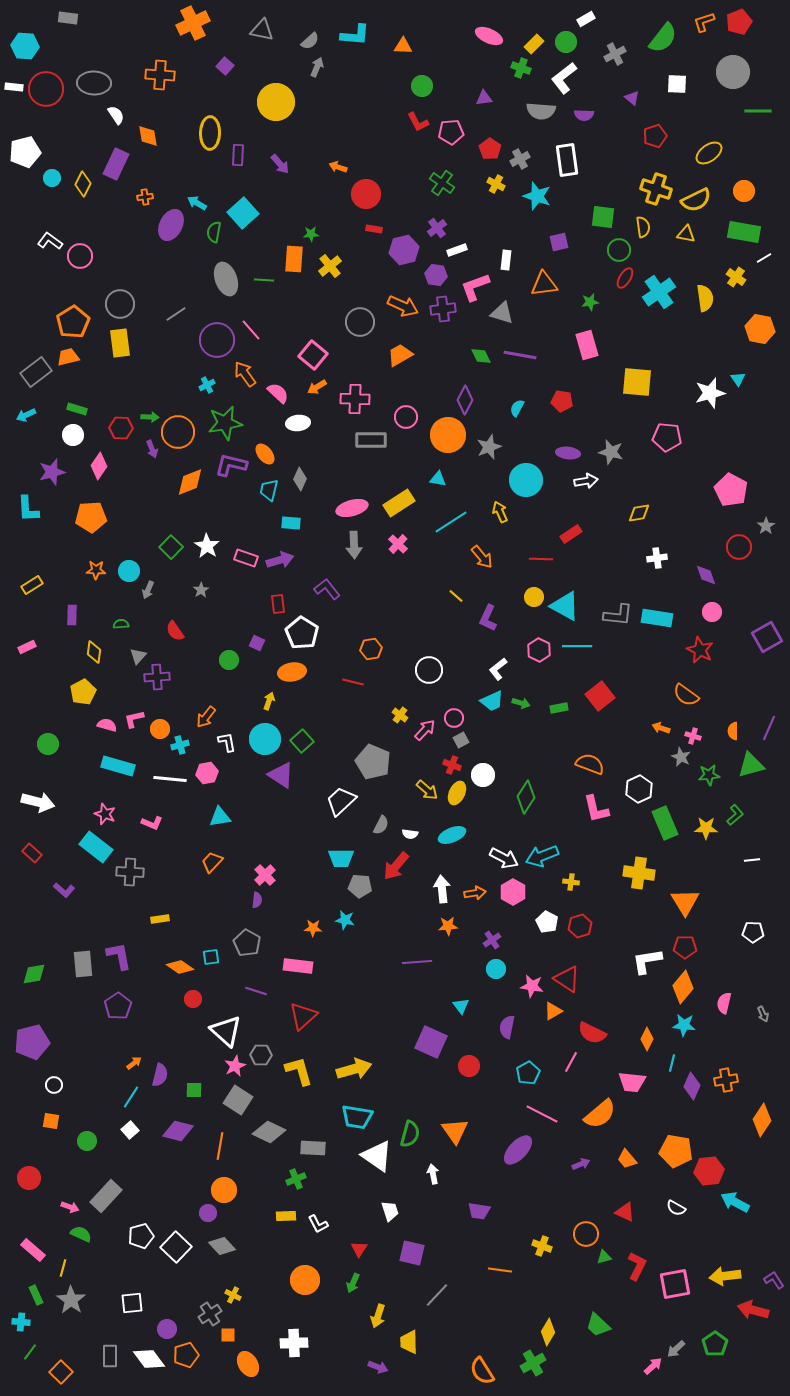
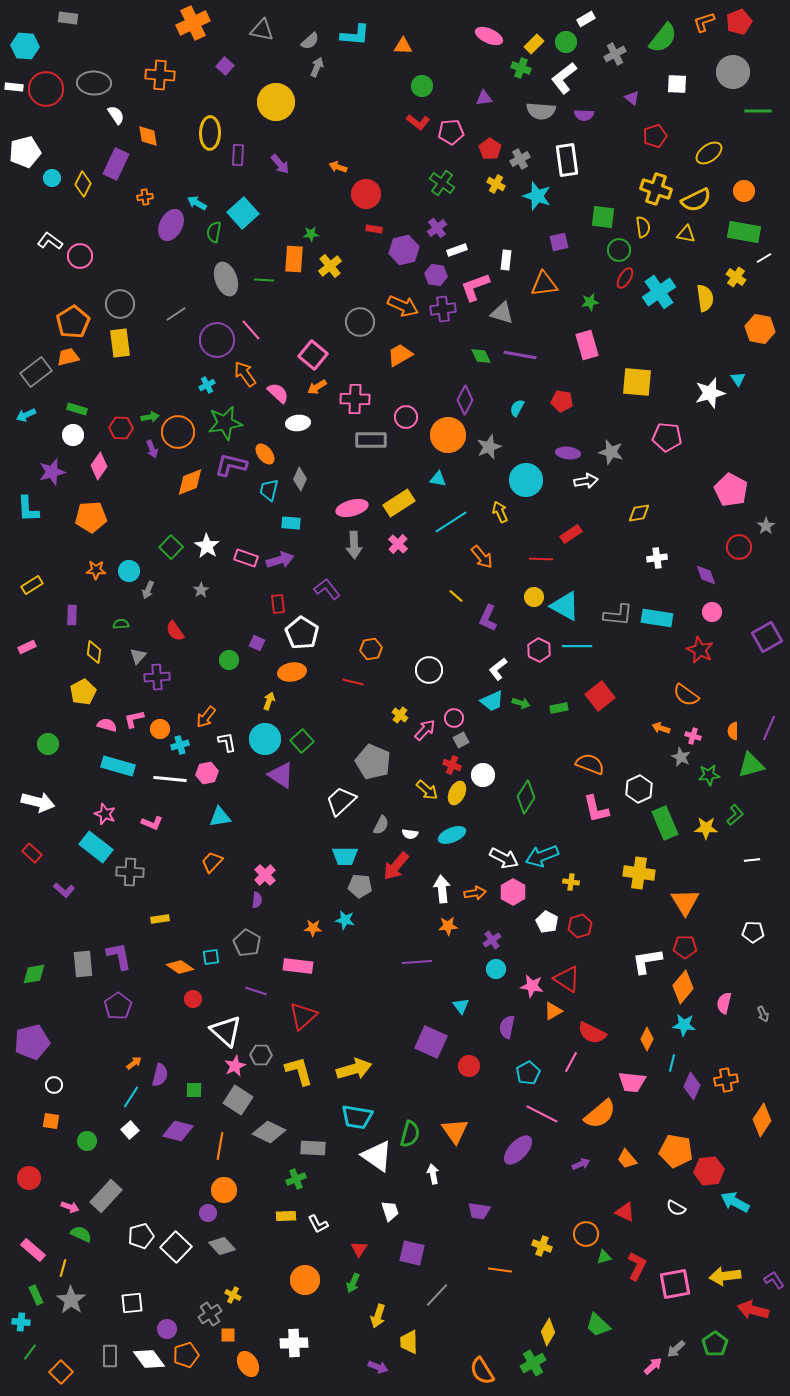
red L-shape at (418, 122): rotated 25 degrees counterclockwise
green arrow at (150, 417): rotated 12 degrees counterclockwise
cyan trapezoid at (341, 858): moved 4 px right, 2 px up
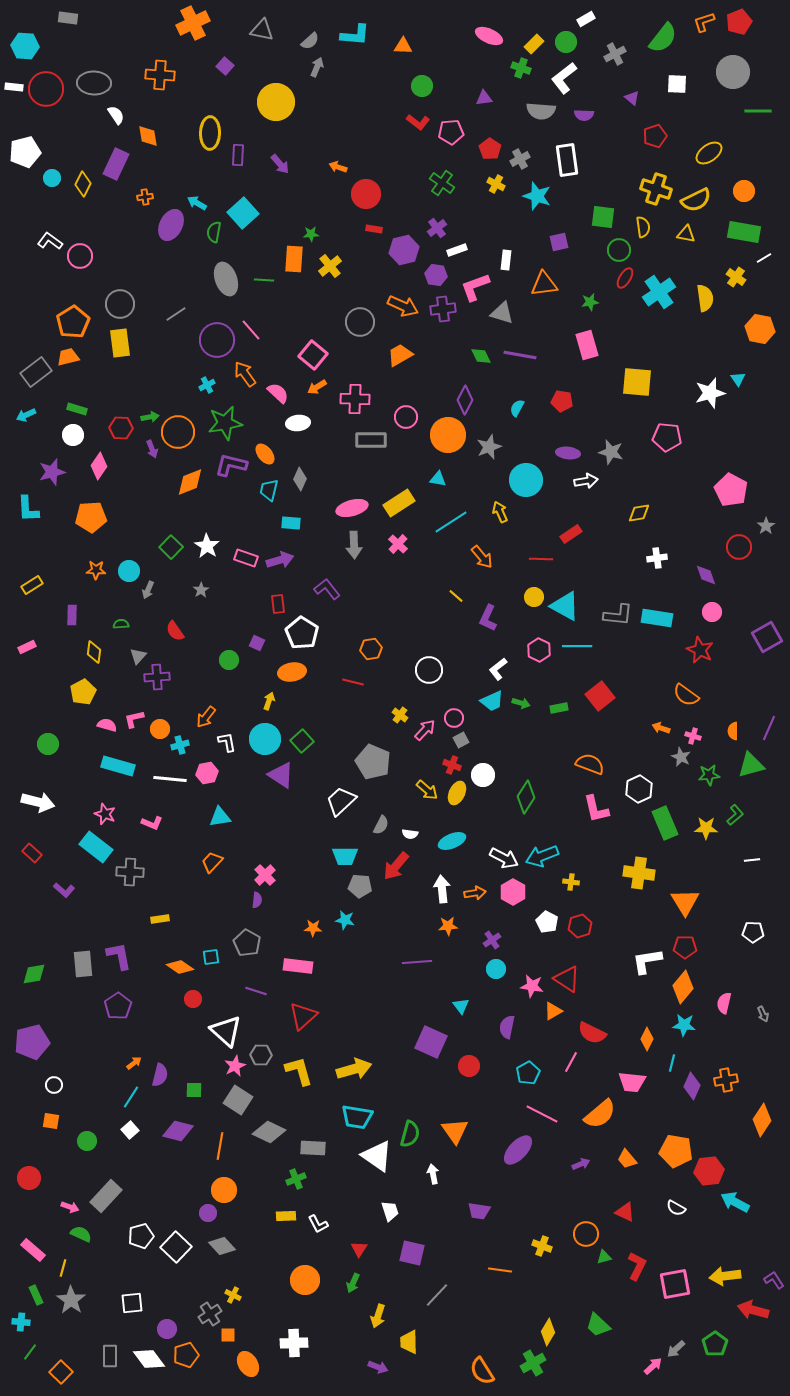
cyan ellipse at (452, 835): moved 6 px down
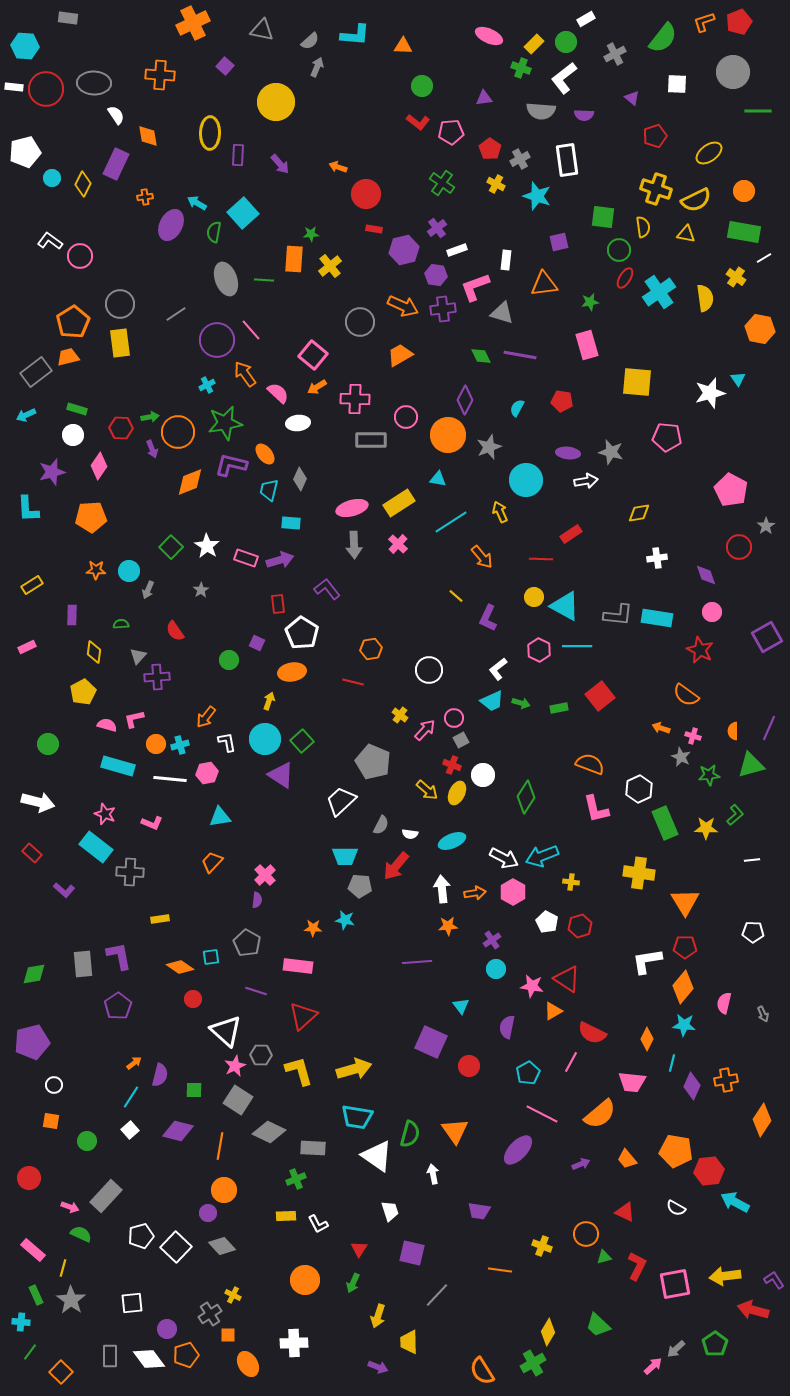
orange circle at (160, 729): moved 4 px left, 15 px down
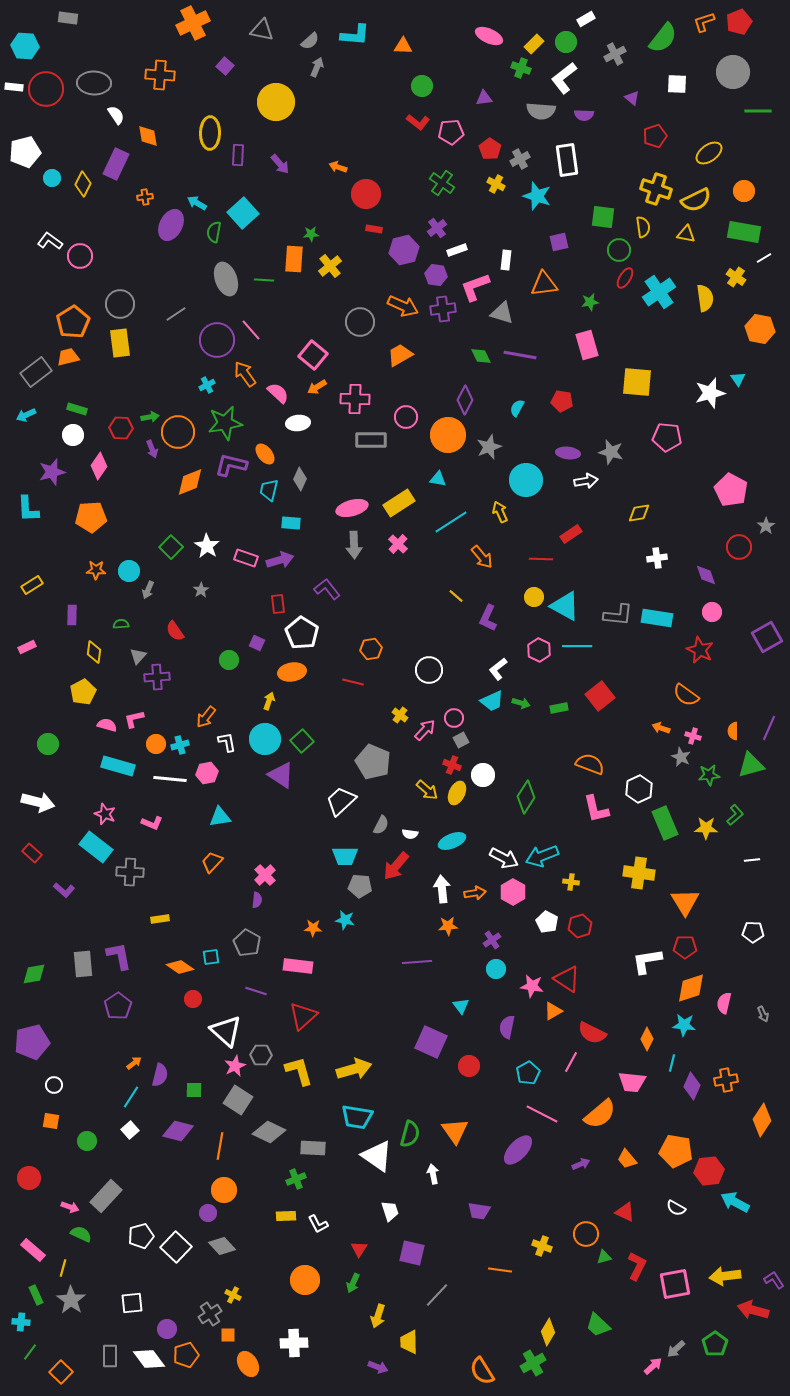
orange diamond at (683, 987): moved 8 px right, 1 px down; rotated 32 degrees clockwise
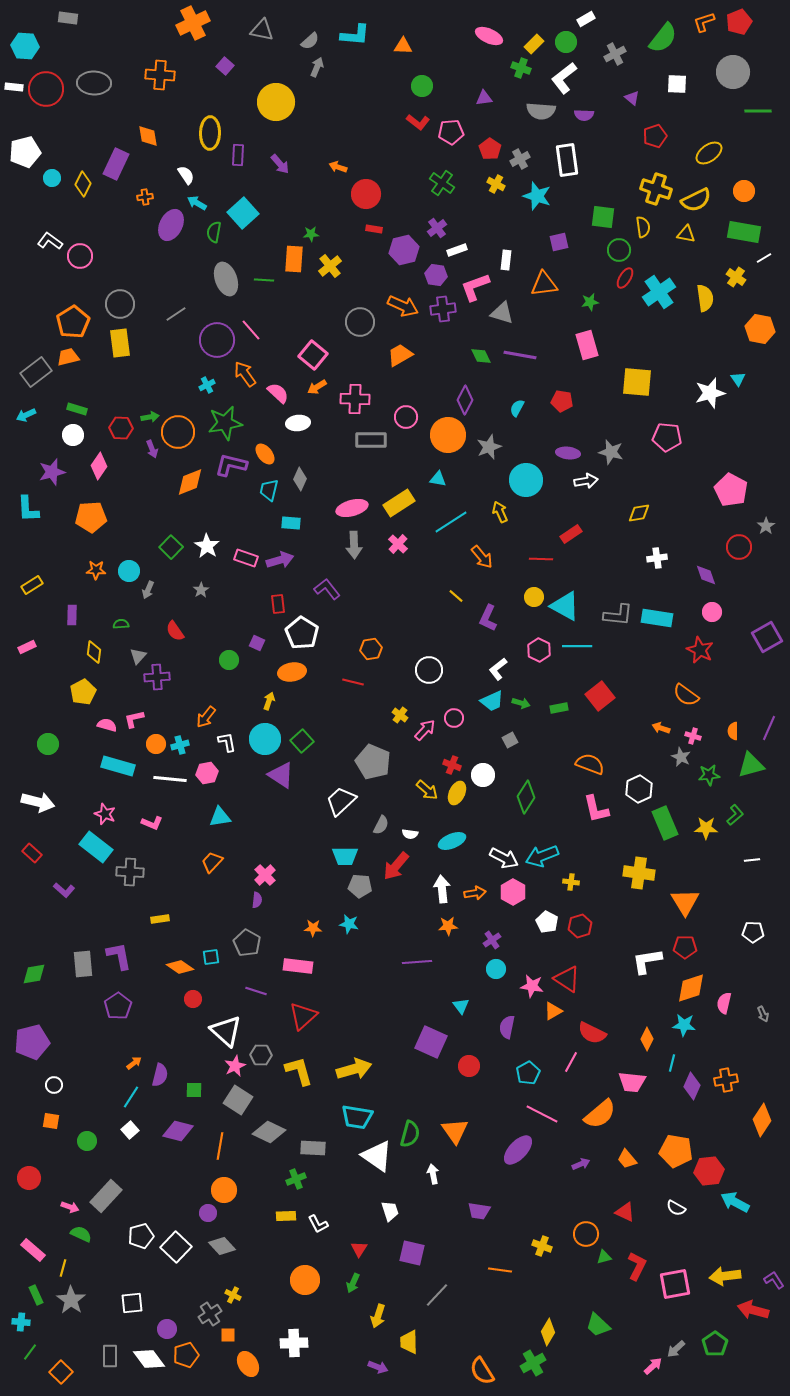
white semicircle at (116, 115): moved 70 px right, 60 px down
gray square at (461, 740): moved 49 px right
cyan star at (345, 920): moved 4 px right, 4 px down
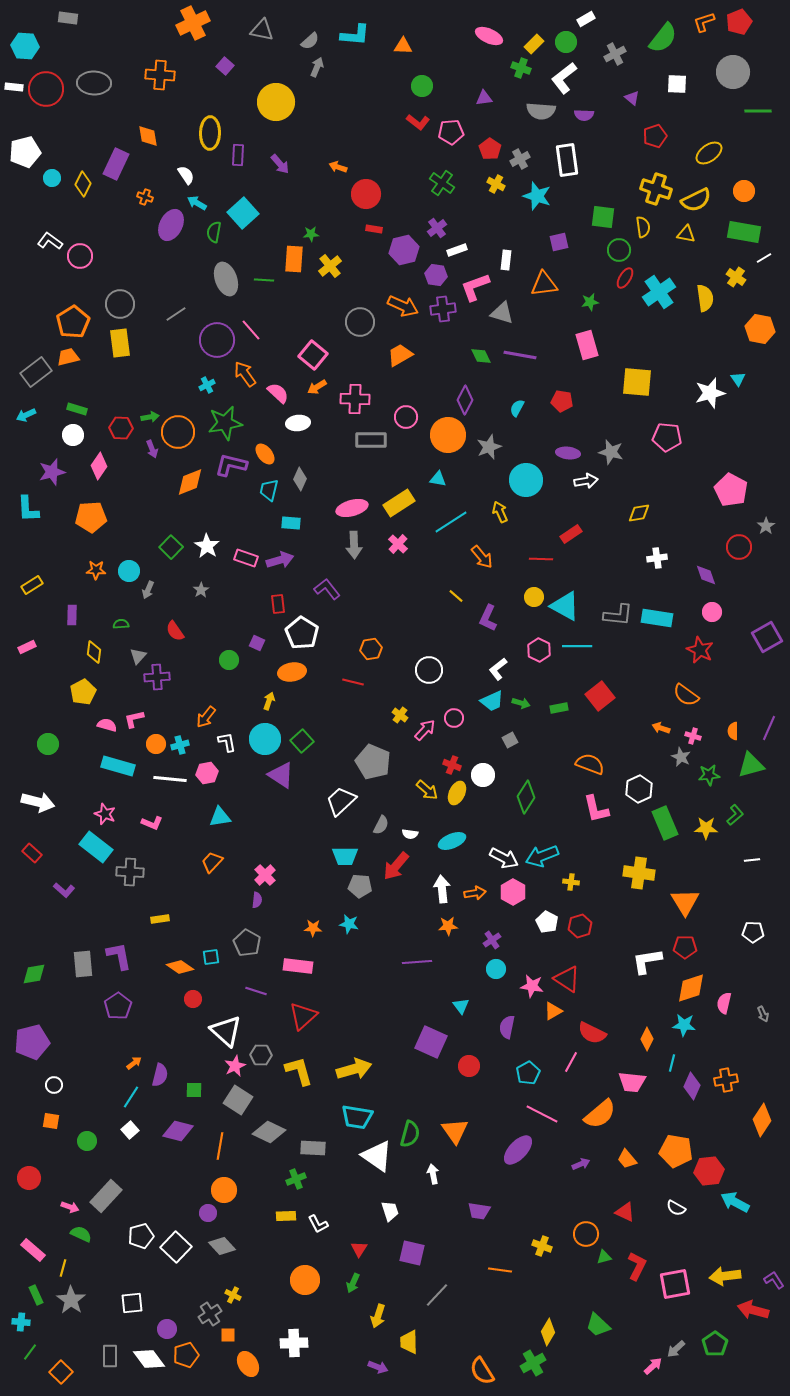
orange cross at (145, 197): rotated 28 degrees clockwise
